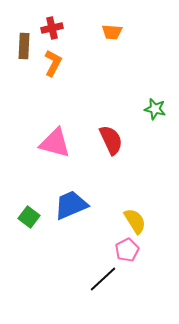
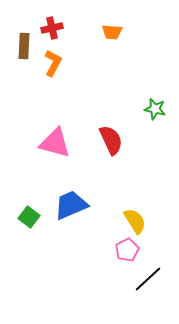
black line: moved 45 px right
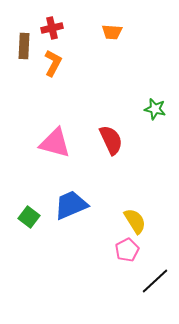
black line: moved 7 px right, 2 px down
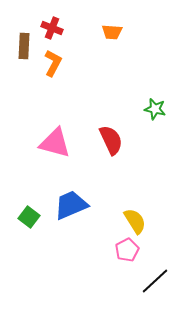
red cross: rotated 35 degrees clockwise
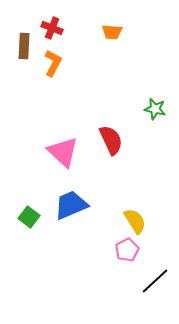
pink triangle: moved 8 px right, 9 px down; rotated 28 degrees clockwise
